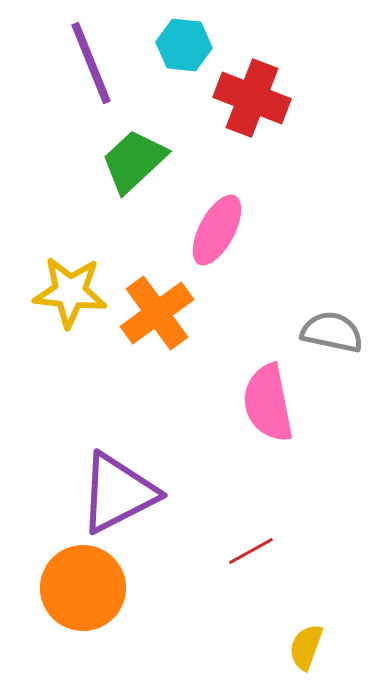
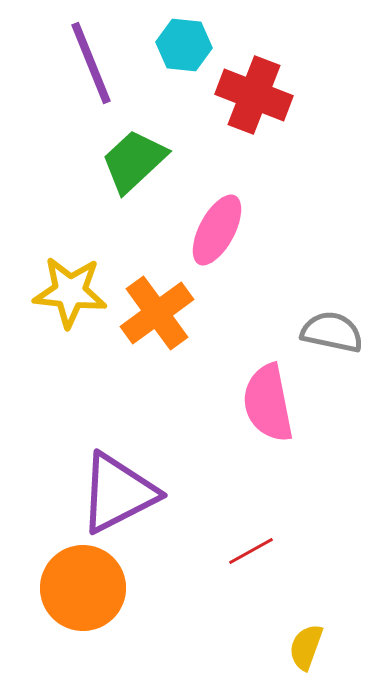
red cross: moved 2 px right, 3 px up
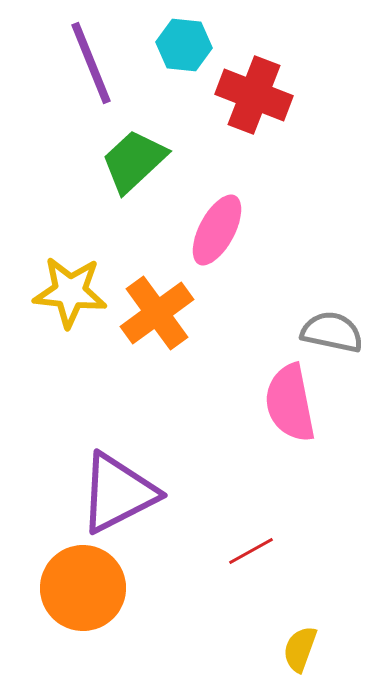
pink semicircle: moved 22 px right
yellow semicircle: moved 6 px left, 2 px down
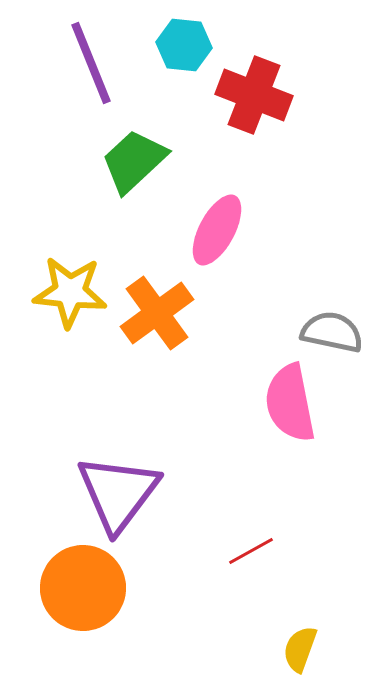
purple triangle: rotated 26 degrees counterclockwise
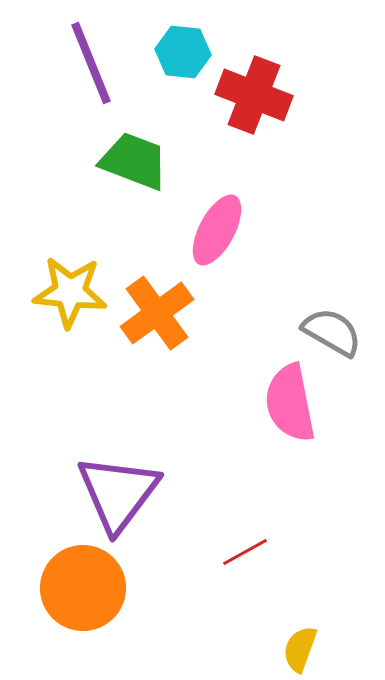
cyan hexagon: moved 1 px left, 7 px down
green trapezoid: rotated 64 degrees clockwise
gray semicircle: rotated 18 degrees clockwise
red line: moved 6 px left, 1 px down
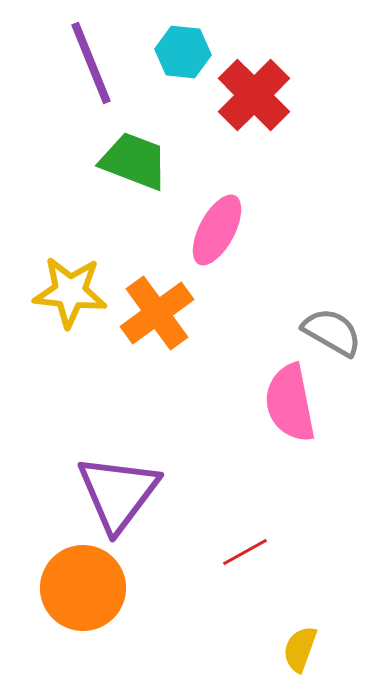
red cross: rotated 24 degrees clockwise
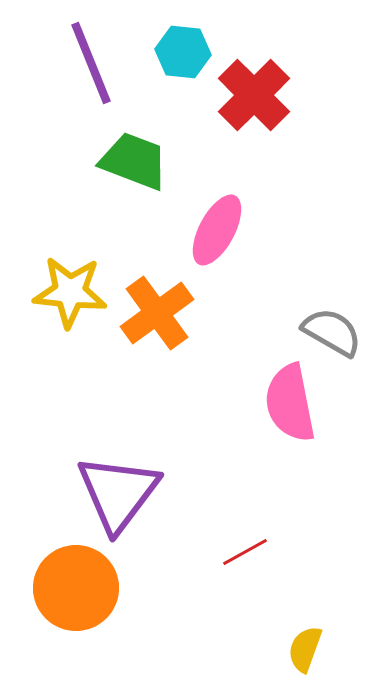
orange circle: moved 7 px left
yellow semicircle: moved 5 px right
